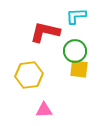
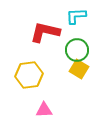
green circle: moved 2 px right, 1 px up
yellow square: rotated 24 degrees clockwise
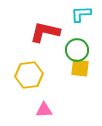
cyan L-shape: moved 5 px right, 2 px up
yellow square: moved 1 px right, 1 px up; rotated 24 degrees counterclockwise
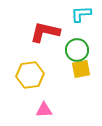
yellow square: moved 1 px right, 1 px down; rotated 18 degrees counterclockwise
yellow hexagon: moved 1 px right
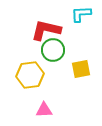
red L-shape: moved 1 px right, 2 px up
green circle: moved 24 px left
